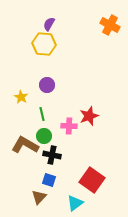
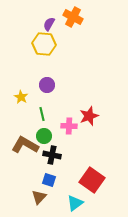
orange cross: moved 37 px left, 8 px up
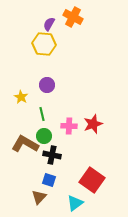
red star: moved 4 px right, 8 px down
brown L-shape: moved 1 px up
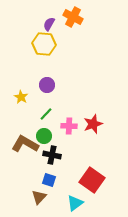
green line: moved 4 px right; rotated 56 degrees clockwise
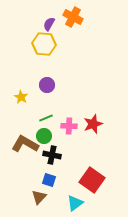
green line: moved 4 px down; rotated 24 degrees clockwise
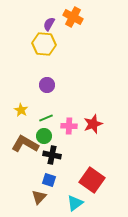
yellow star: moved 13 px down
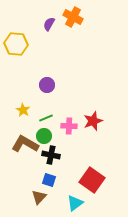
yellow hexagon: moved 28 px left
yellow star: moved 2 px right
red star: moved 3 px up
black cross: moved 1 px left
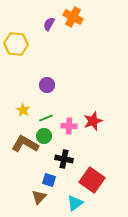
black cross: moved 13 px right, 4 px down
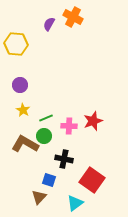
purple circle: moved 27 px left
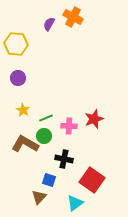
purple circle: moved 2 px left, 7 px up
red star: moved 1 px right, 2 px up
